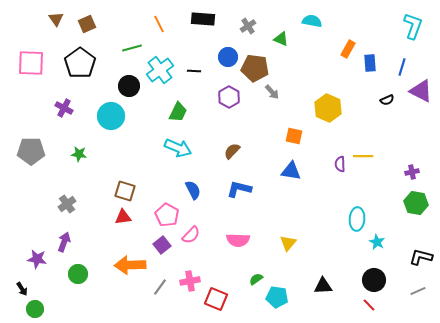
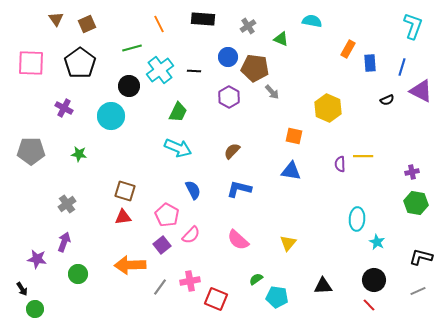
pink semicircle at (238, 240): rotated 40 degrees clockwise
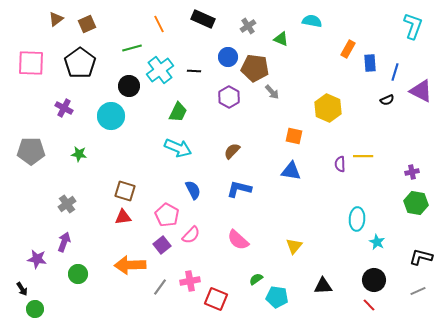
brown triangle at (56, 19): rotated 28 degrees clockwise
black rectangle at (203, 19): rotated 20 degrees clockwise
blue line at (402, 67): moved 7 px left, 5 px down
yellow triangle at (288, 243): moved 6 px right, 3 px down
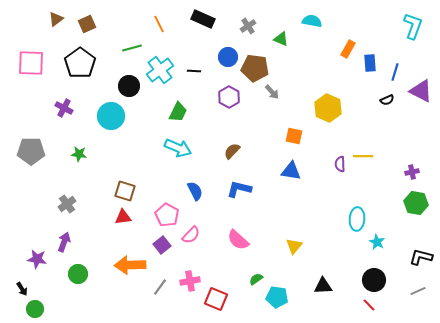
blue semicircle at (193, 190): moved 2 px right, 1 px down
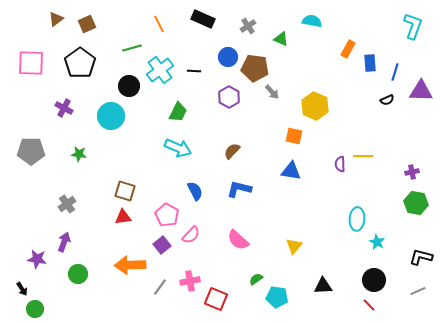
purple triangle at (421, 91): rotated 25 degrees counterclockwise
yellow hexagon at (328, 108): moved 13 px left, 2 px up
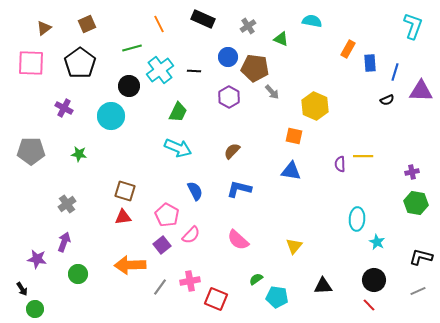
brown triangle at (56, 19): moved 12 px left, 9 px down
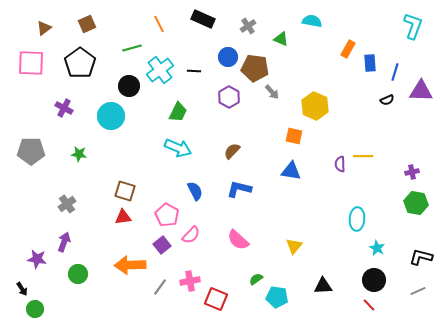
cyan star at (377, 242): moved 6 px down
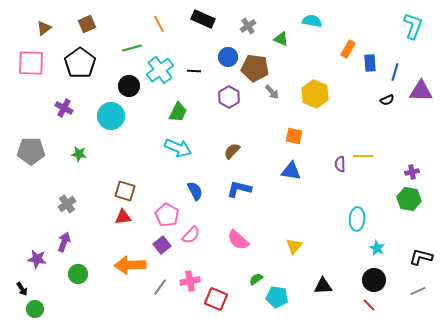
yellow hexagon at (315, 106): moved 12 px up
green hexagon at (416, 203): moved 7 px left, 4 px up
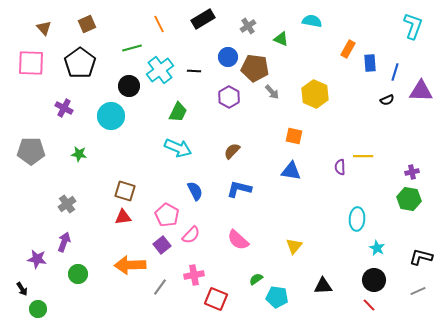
black rectangle at (203, 19): rotated 55 degrees counterclockwise
brown triangle at (44, 28): rotated 35 degrees counterclockwise
purple semicircle at (340, 164): moved 3 px down
pink cross at (190, 281): moved 4 px right, 6 px up
green circle at (35, 309): moved 3 px right
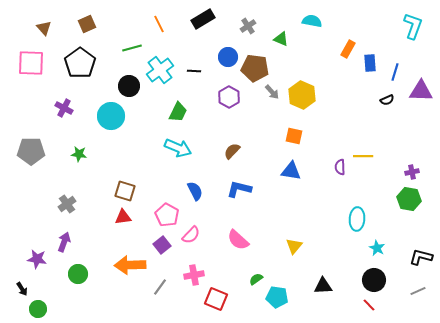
yellow hexagon at (315, 94): moved 13 px left, 1 px down
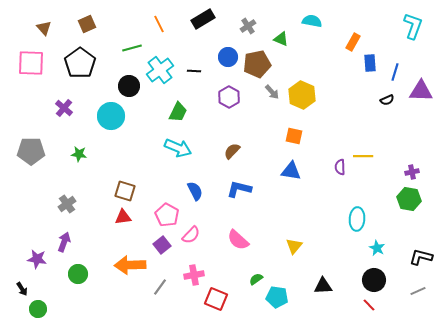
orange rectangle at (348, 49): moved 5 px right, 7 px up
brown pentagon at (255, 68): moved 2 px right, 4 px up; rotated 20 degrees counterclockwise
purple cross at (64, 108): rotated 12 degrees clockwise
